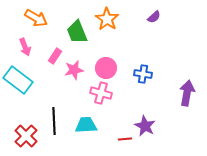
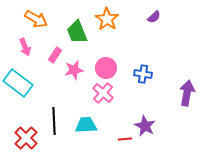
orange arrow: moved 1 px down
pink rectangle: moved 1 px up
cyan rectangle: moved 3 px down
pink cross: moved 2 px right; rotated 25 degrees clockwise
red cross: moved 2 px down
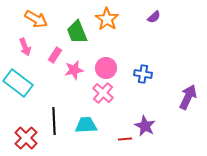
purple arrow: moved 1 px right, 4 px down; rotated 15 degrees clockwise
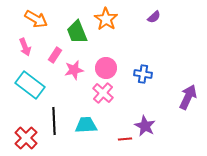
orange star: moved 1 px left
cyan rectangle: moved 12 px right, 2 px down
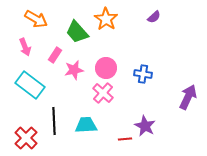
green trapezoid: rotated 20 degrees counterclockwise
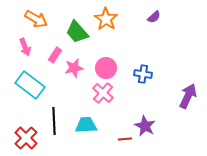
pink star: moved 2 px up
purple arrow: moved 1 px up
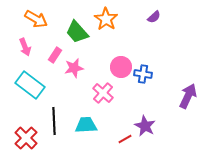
pink circle: moved 15 px right, 1 px up
red line: rotated 24 degrees counterclockwise
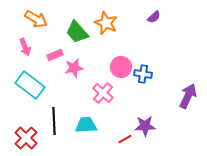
orange star: moved 4 px down; rotated 10 degrees counterclockwise
pink rectangle: rotated 35 degrees clockwise
purple star: rotated 30 degrees counterclockwise
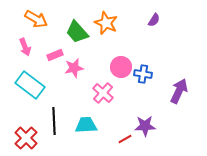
purple semicircle: moved 3 px down; rotated 16 degrees counterclockwise
purple arrow: moved 9 px left, 5 px up
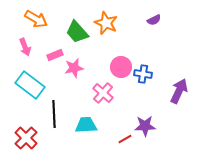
purple semicircle: rotated 32 degrees clockwise
black line: moved 7 px up
